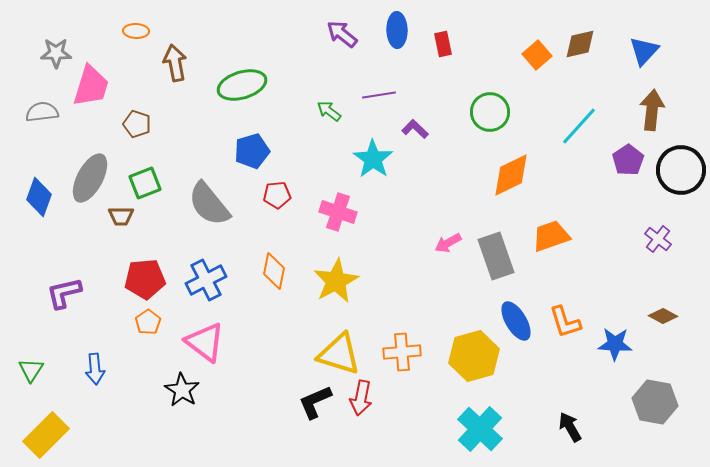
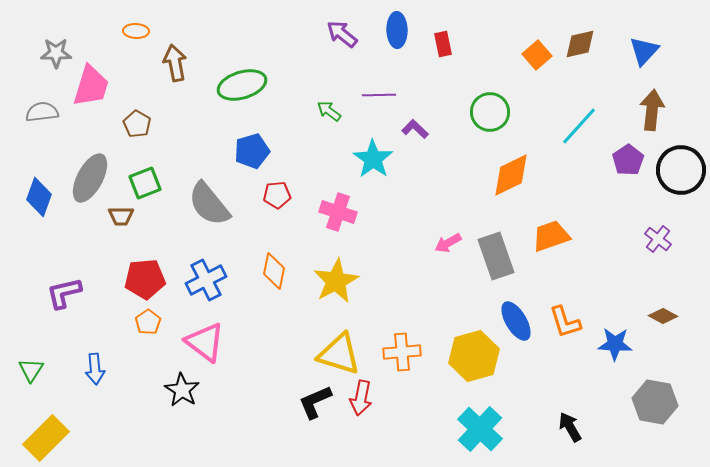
purple line at (379, 95): rotated 8 degrees clockwise
brown pentagon at (137, 124): rotated 12 degrees clockwise
yellow rectangle at (46, 435): moved 3 px down
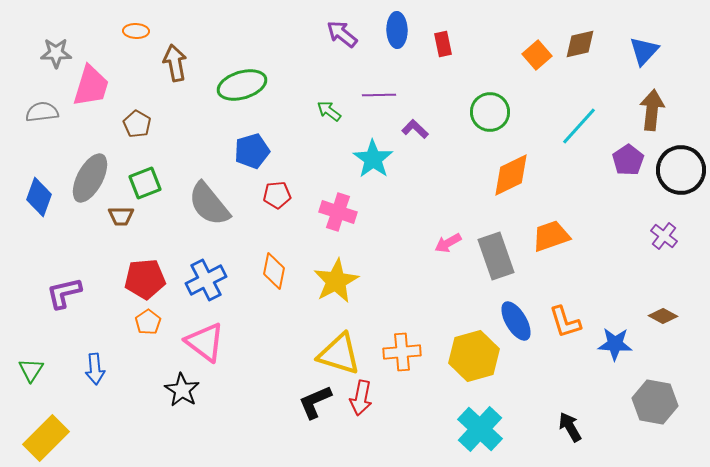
purple cross at (658, 239): moved 6 px right, 3 px up
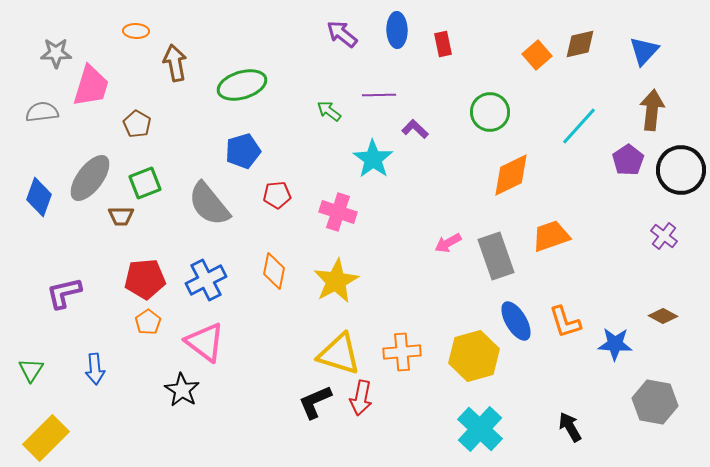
blue pentagon at (252, 151): moved 9 px left
gray ellipse at (90, 178): rotated 9 degrees clockwise
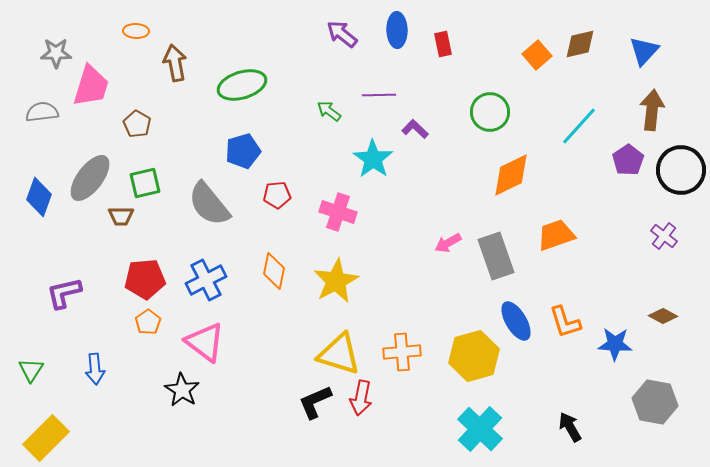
green square at (145, 183): rotated 8 degrees clockwise
orange trapezoid at (551, 236): moved 5 px right, 1 px up
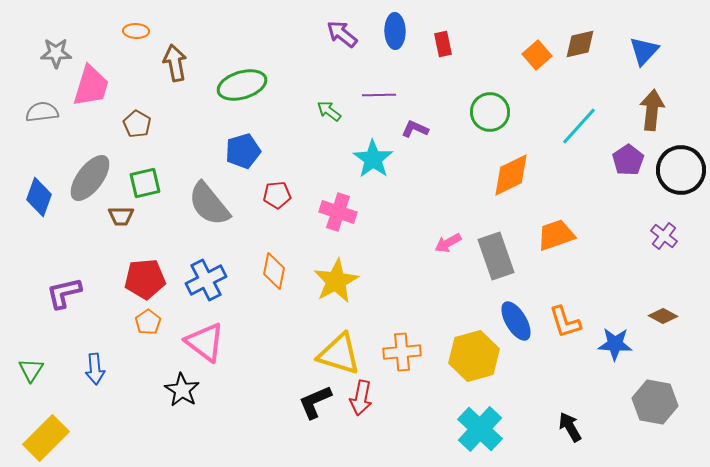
blue ellipse at (397, 30): moved 2 px left, 1 px down
purple L-shape at (415, 129): rotated 20 degrees counterclockwise
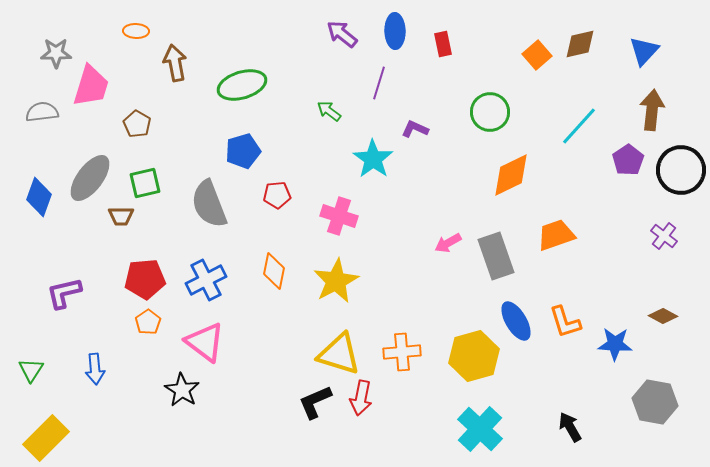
purple line at (379, 95): moved 12 px up; rotated 72 degrees counterclockwise
gray semicircle at (209, 204): rotated 18 degrees clockwise
pink cross at (338, 212): moved 1 px right, 4 px down
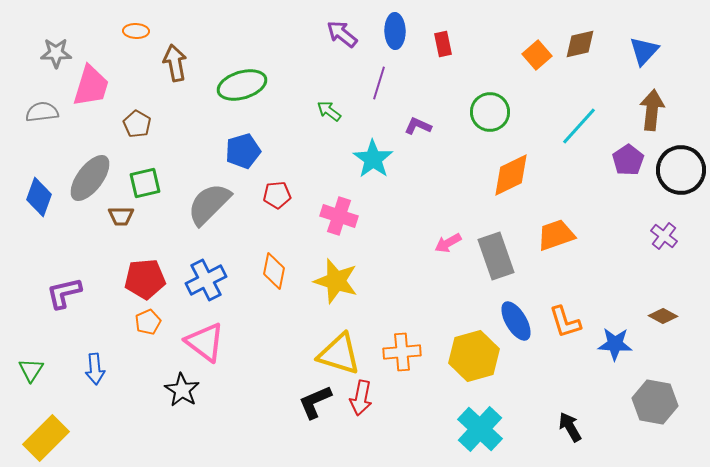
purple L-shape at (415, 129): moved 3 px right, 3 px up
gray semicircle at (209, 204): rotated 66 degrees clockwise
yellow star at (336, 281): rotated 27 degrees counterclockwise
orange pentagon at (148, 322): rotated 10 degrees clockwise
